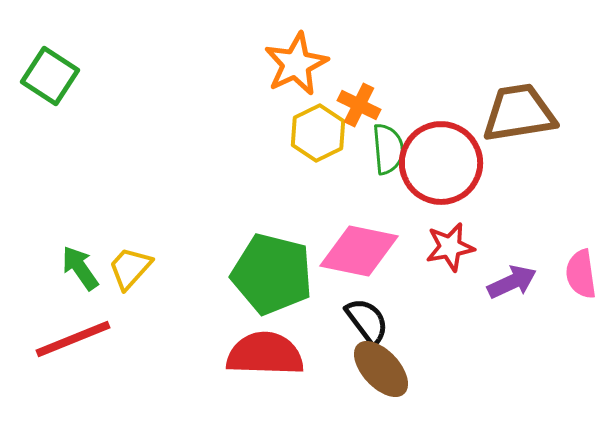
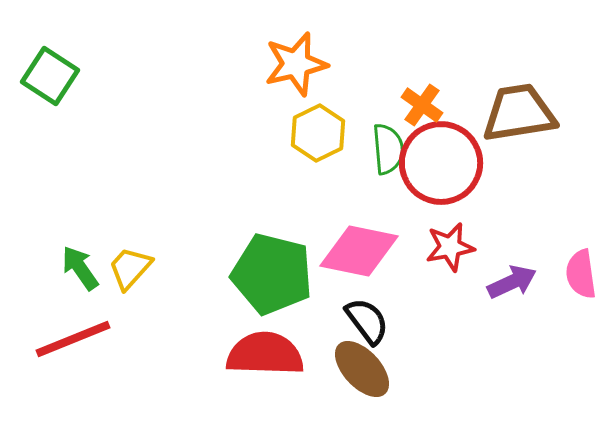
orange star: rotated 12 degrees clockwise
orange cross: moved 63 px right; rotated 9 degrees clockwise
brown ellipse: moved 19 px left
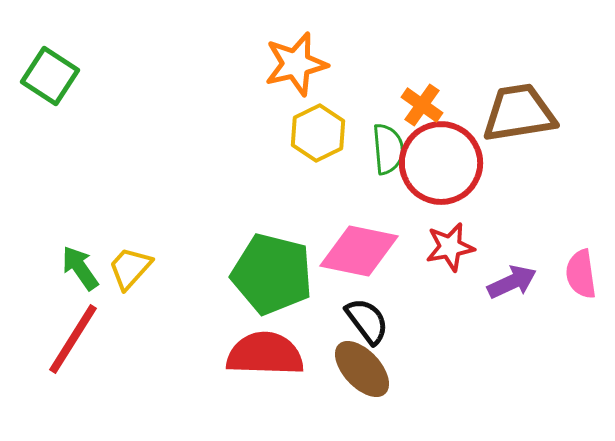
red line: rotated 36 degrees counterclockwise
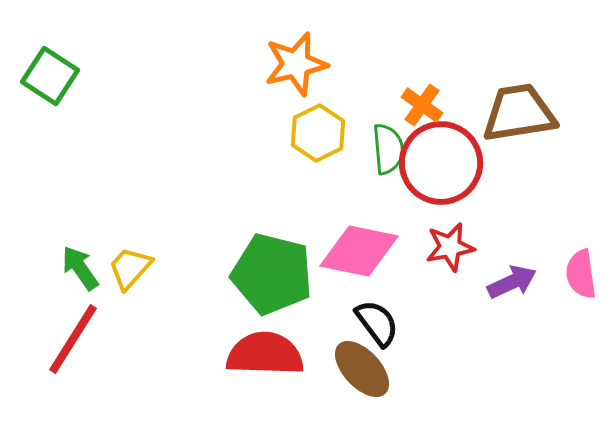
black semicircle: moved 10 px right, 2 px down
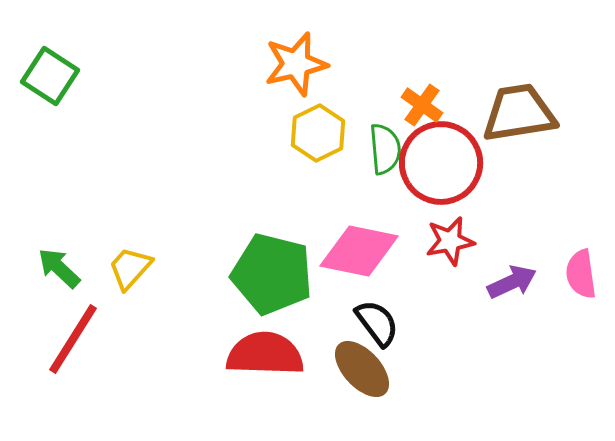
green semicircle: moved 3 px left
red star: moved 6 px up
green arrow: moved 21 px left; rotated 12 degrees counterclockwise
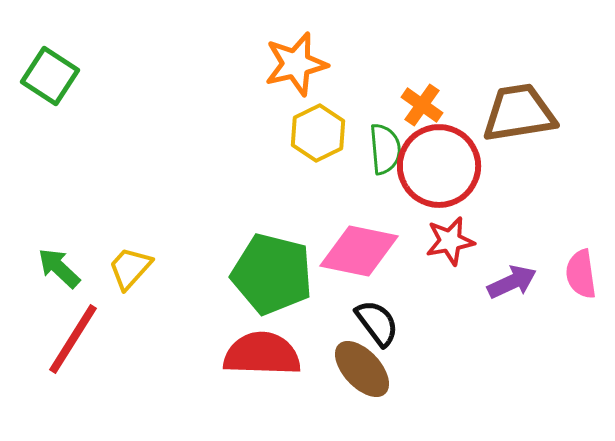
red circle: moved 2 px left, 3 px down
red semicircle: moved 3 px left
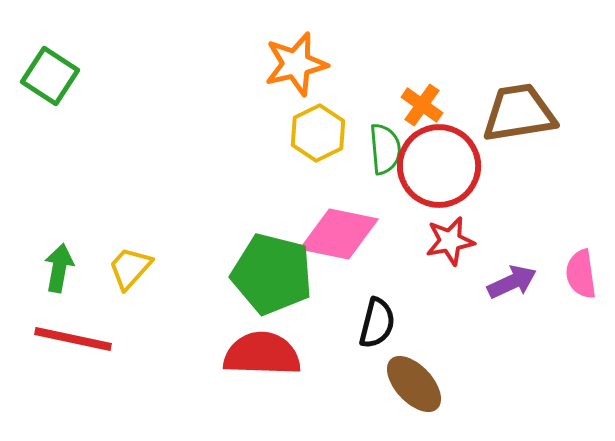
pink diamond: moved 20 px left, 17 px up
green arrow: rotated 57 degrees clockwise
black semicircle: rotated 51 degrees clockwise
red line: rotated 70 degrees clockwise
brown ellipse: moved 52 px right, 15 px down
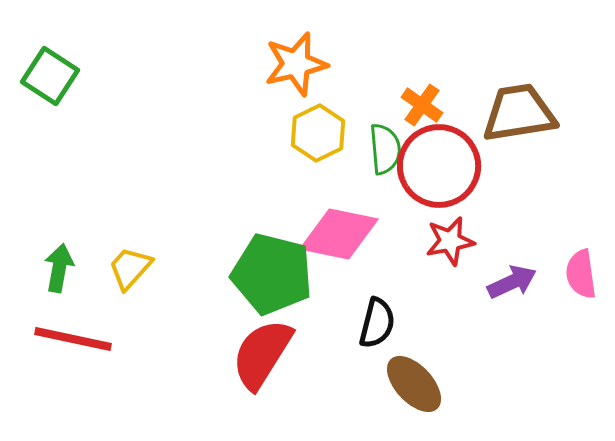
red semicircle: rotated 60 degrees counterclockwise
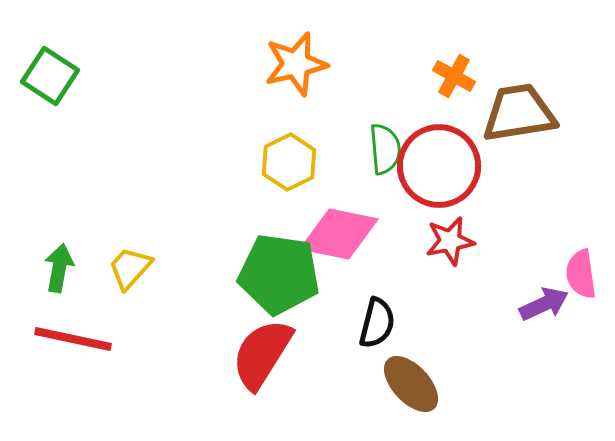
orange cross: moved 32 px right, 29 px up; rotated 6 degrees counterclockwise
yellow hexagon: moved 29 px left, 29 px down
green pentagon: moved 7 px right; rotated 6 degrees counterclockwise
purple arrow: moved 32 px right, 22 px down
brown ellipse: moved 3 px left
